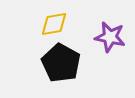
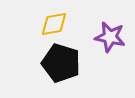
black pentagon: rotated 12 degrees counterclockwise
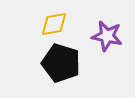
purple star: moved 3 px left, 1 px up
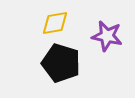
yellow diamond: moved 1 px right, 1 px up
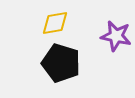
purple star: moved 9 px right
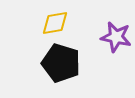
purple star: moved 1 px down
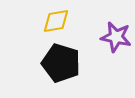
yellow diamond: moved 1 px right, 2 px up
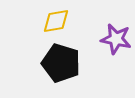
purple star: moved 2 px down
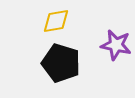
purple star: moved 6 px down
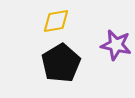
black pentagon: rotated 24 degrees clockwise
